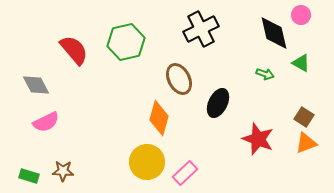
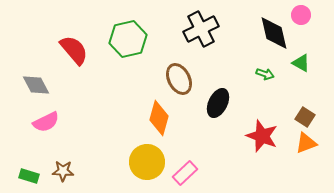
green hexagon: moved 2 px right, 3 px up
brown square: moved 1 px right
red star: moved 4 px right, 3 px up
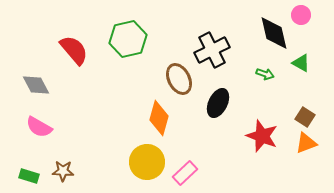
black cross: moved 11 px right, 21 px down
pink semicircle: moved 7 px left, 5 px down; rotated 56 degrees clockwise
